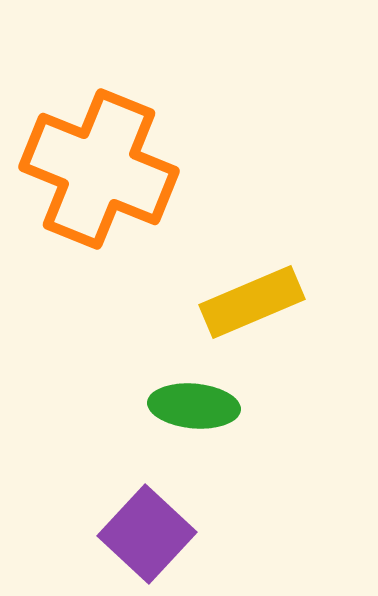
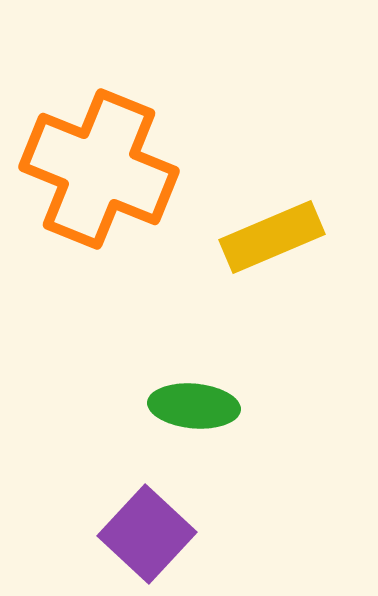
yellow rectangle: moved 20 px right, 65 px up
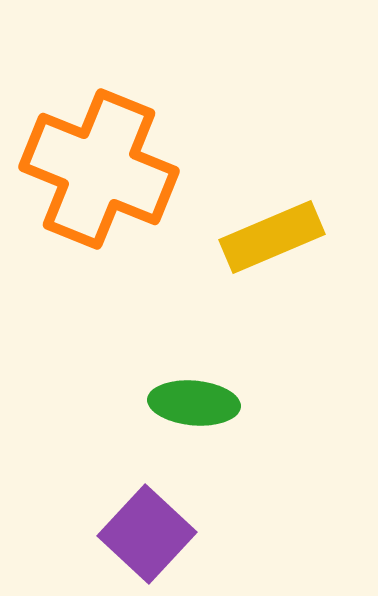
green ellipse: moved 3 px up
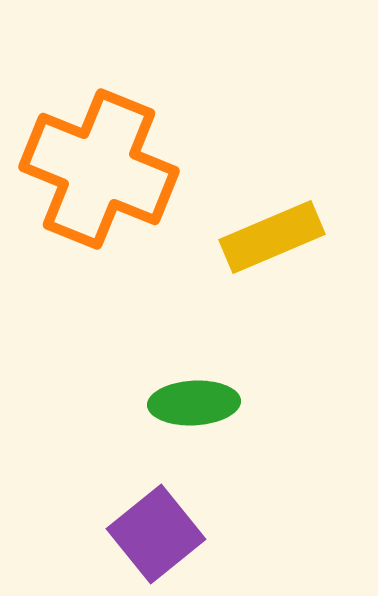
green ellipse: rotated 8 degrees counterclockwise
purple square: moved 9 px right; rotated 8 degrees clockwise
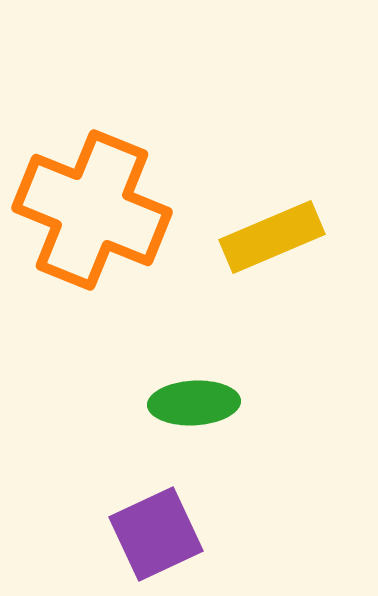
orange cross: moved 7 px left, 41 px down
purple square: rotated 14 degrees clockwise
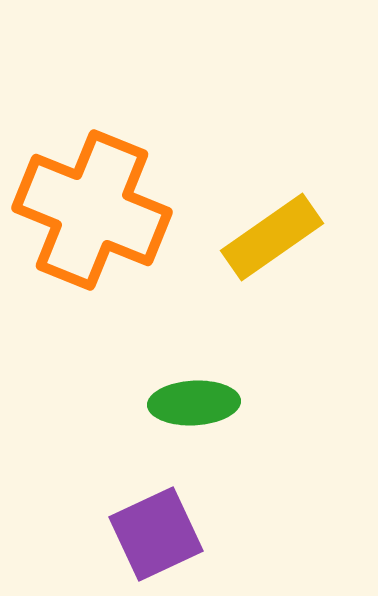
yellow rectangle: rotated 12 degrees counterclockwise
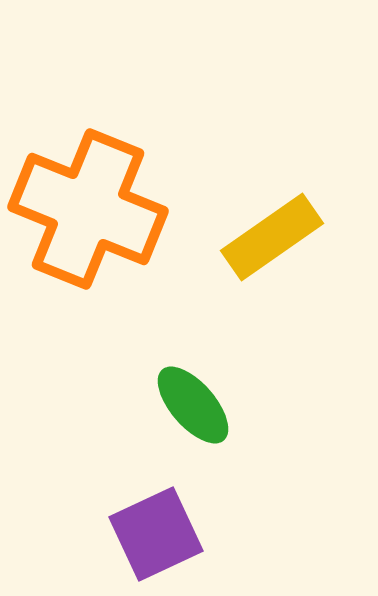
orange cross: moved 4 px left, 1 px up
green ellipse: moved 1 px left, 2 px down; rotated 52 degrees clockwise
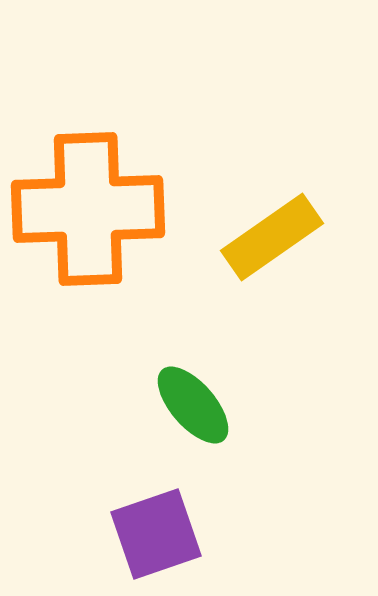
orange cross: rotated 24 degrees counterclockwise
purple square: rotated 6 degrees clockwise
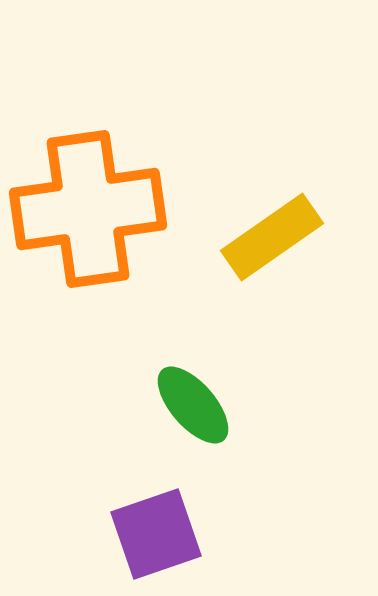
orange cross: rotated 6 degrees counterclockwise
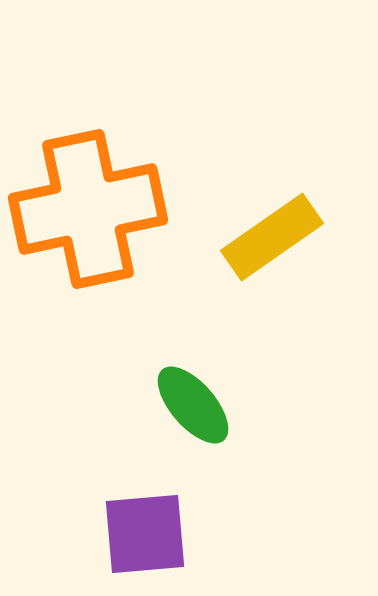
orange cross: rotated 4 degrees counterclockwise
purple square: moved 11 px left; rotated 14 degrees clockwise
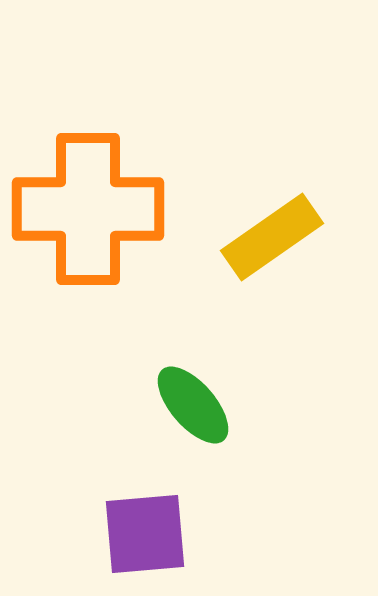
orange cross: rotated 12 degrees clockwise
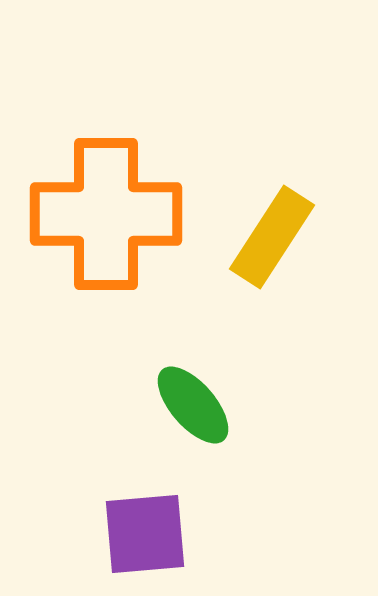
orange cross: moved 18 px right, 5 px down
yellow rectangle: rotated 22 degrees counterclockwise
